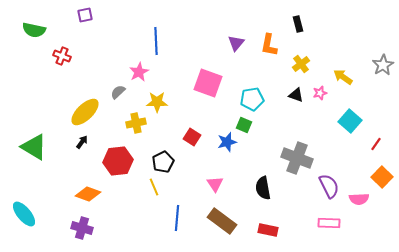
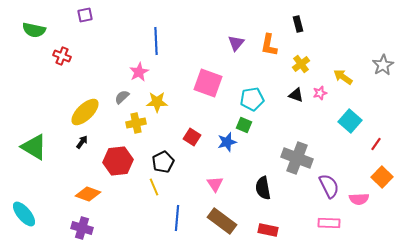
gray semicircle at (118, 92): moved 4 px right, 5 px down
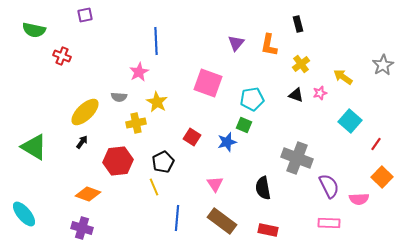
gray semicircle at (122, 97): moved 3 px left; rotated 133 degrees counterclockwise
yellow star at (157, 102): rotated 30 degrees clockwise
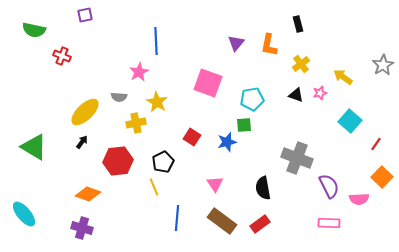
green square at (244, 125): rotated 28 degrees counterclockwise
red rectangle at (268, 230): moved 8 px left, 6 px up; rotated 48 degrees counterclockwise
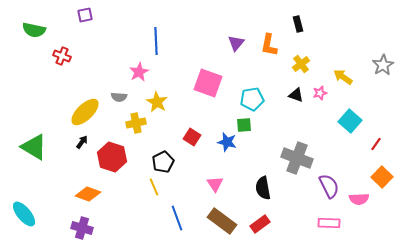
blue star at (227, 142): rotated 30 degrees clockwise
red hexagon at (118, 161): moved 6 px left, 4 px up; rotated 24 degrees clockwise
blue line at (177, 218): rotated 25 degrees counterclockwise
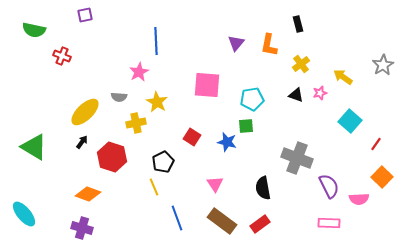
pink square at (208, 83): moved 1 px left, 2 px down; rotated 16 degrees counterclockwise
green square at (244, 125): moved 2 px right, 1 px down
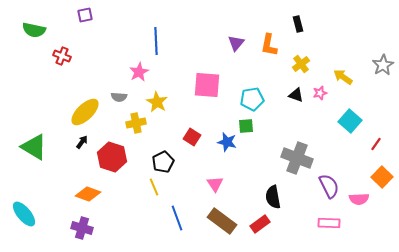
black semicircle at (263, 188): moved 10 px right, 9 px down
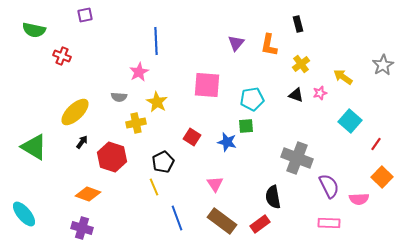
yellow ellipse at (85, 112): moved 10 px left
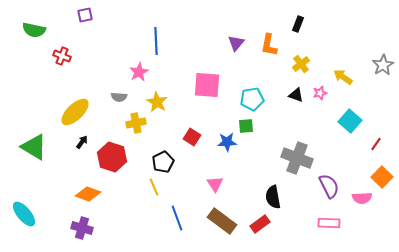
black rectangle at (298, 24): rotated 35 degrees clockwise
blue star at (227, 142): rotated 18 degrees counterclockwise
pink semicircle at (359, 199): moved 3 px right, 1 px up
